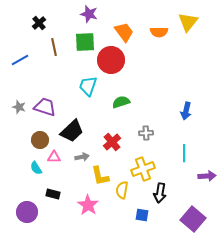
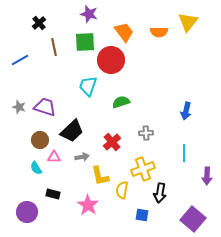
purple arrow: rotated 96 degrees clockwise
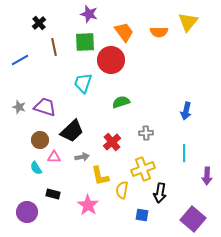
cyan trapezoid: moved 5 px left, 3 px up
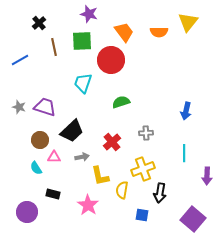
green square: moved 3 px left, 1 px up
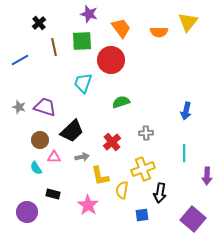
orange trapezoid: moved 3 px left, 4 px up
blue square: rotated 16 degrees counterclockwise
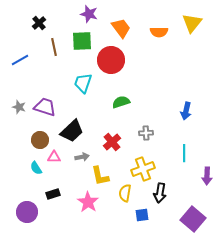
yellow triangle: moved 4 px right, 1 px down
yellow semicircle: moved 3 px right, 3 px down
black rectangle: rotated 32 degrees counterclockwise
pink star: moved 3 px up
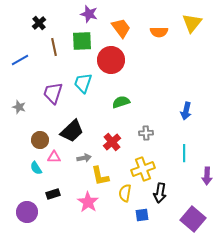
purple trapezoid: moved 8 px right, 14 px up; rotated 90 degrees counterclockwise
gray arrow: moved 2 px right, 1 px down
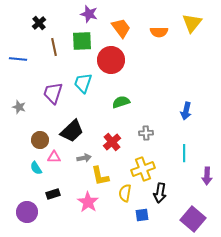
blue line: moved 2 px left, 1 px up; rotated 36 degrees clockwise
